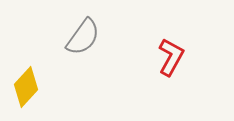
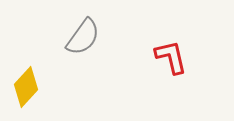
red L-shape: rotated 42 degrees counterclockwise
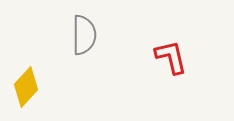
gray semicircle: moved 1 px right, 2 px up; rotated 36 degrees counterclockwise
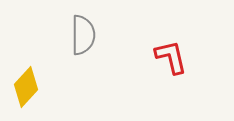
gray semicircle: moved 1 px left
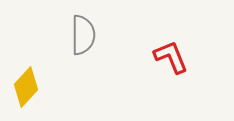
red L-shape: rotated 9 degrees counterclockwise
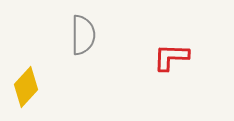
red L-shape: rotated 66 degrees counterclockwise
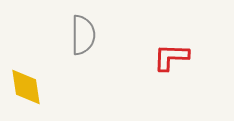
yellow diamond: rotated 51 degrees counterclockwise
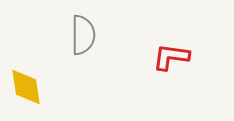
red L-shape: rotated 6 degrees clockwise
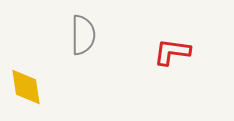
red L-shape: moved 1 px right, 5 px up
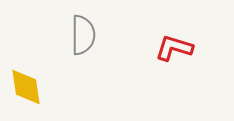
red L-shape: moved 2 px right, 4 px up; rotated 9 degrees clockwise
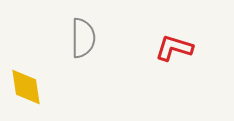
gray semicircle: moved 3 px down
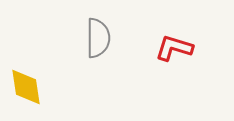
gray semicircle: moved 15 px right
